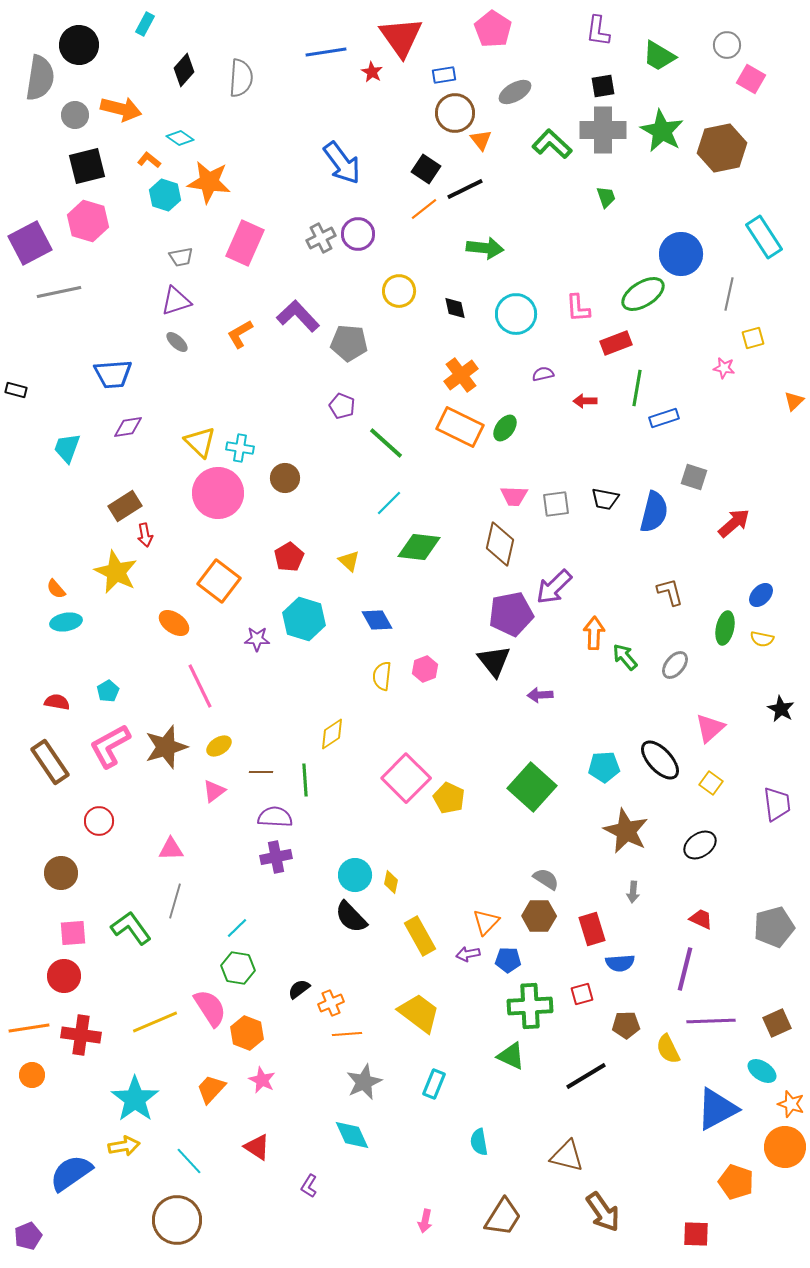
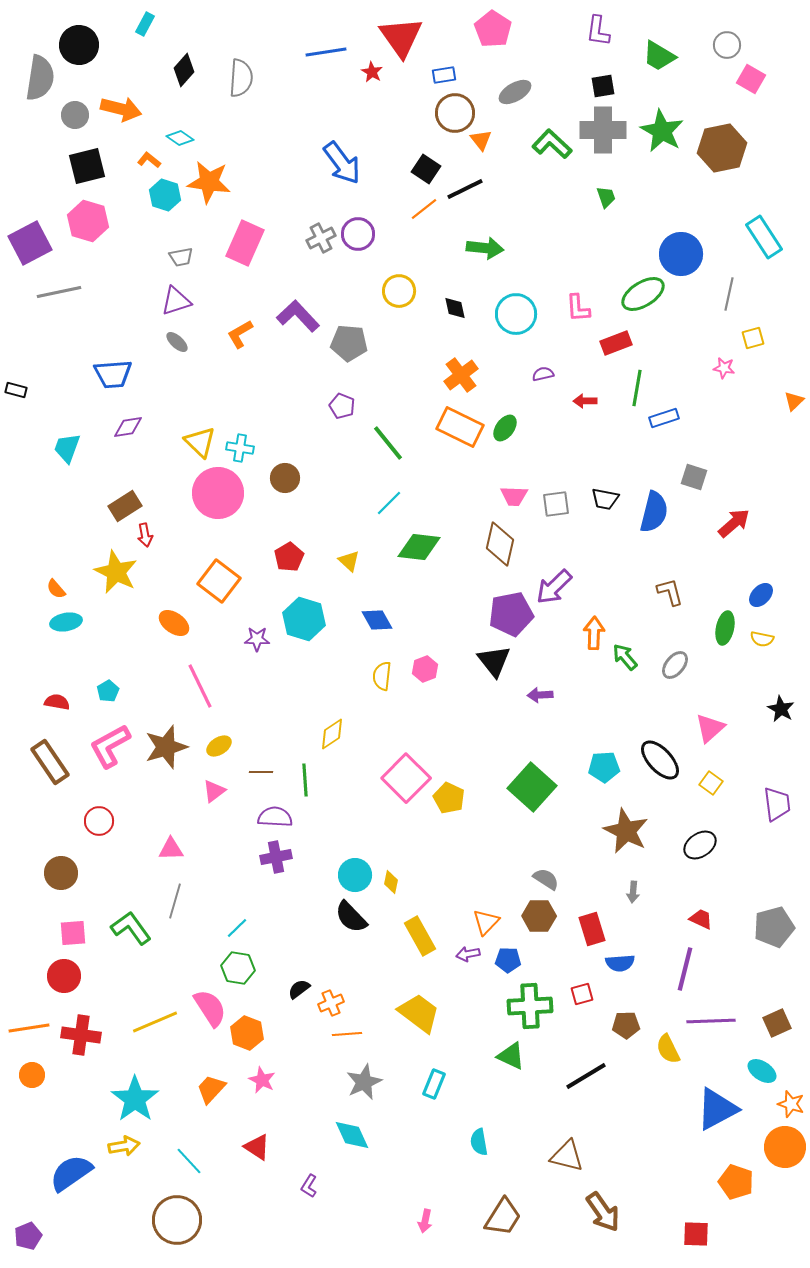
green line at (386, 443): moved 2 px right; rotated 9 degrees clockwise
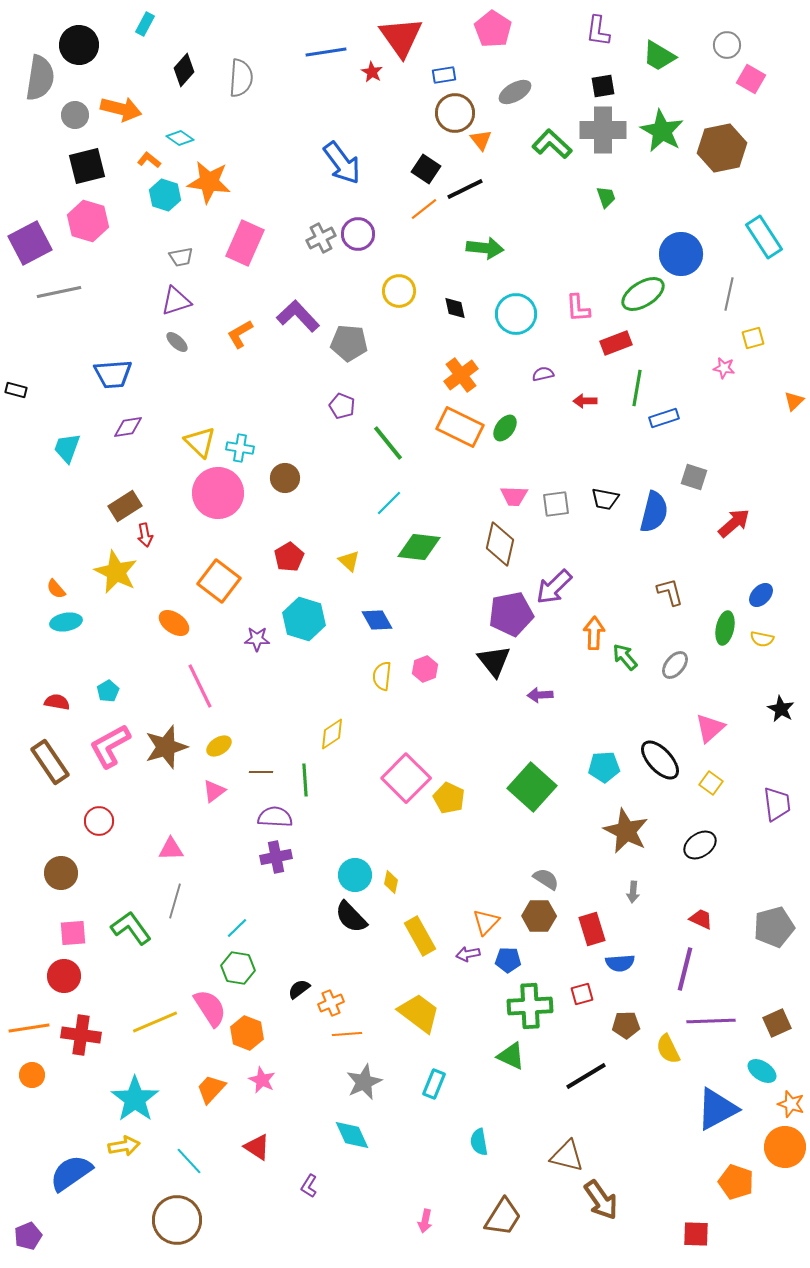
brown arrow at (603, 1212): moved 2 px left, 12 px up
